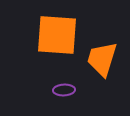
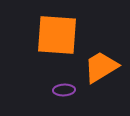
orange trapezoid: moved 1 px left, 8 px down; rotated 42 degrees clockwise
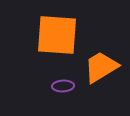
purple ellipse: moved 1 px left, 4 px up
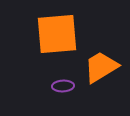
orange square: moved 1 px up; rotated 9 degrees counterclockwise
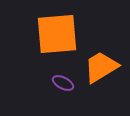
purple ellipse: moved 3 px up; rotated 30 degrees clockwise
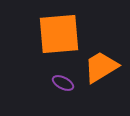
orange square: moved 2 px right
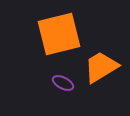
orange square: rotated 9 degrees counterclockwise
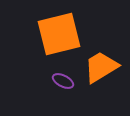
purple ellipse: moved 2 px up
